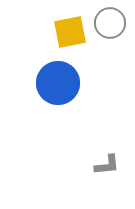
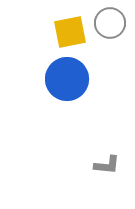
blue circle: moved 9 px right, 4 px up
gray L-shape: rotated 12 degrees clockwise
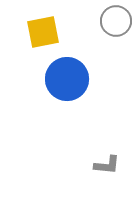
gray circle: moved 6 px right, 2 px up
yellow square: moved 27 px left
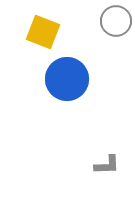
yellow square: rotated 32 degrees clockwise
gray L-shape: rotated 8 degrees counterclockwise
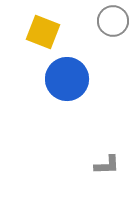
gray circle: moved 3 px left
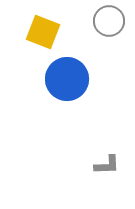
gray circle: moved 4 px left
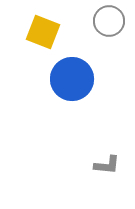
blue circle: moved 5 px right
gray L-shape: rotated 8 degrees clockwise
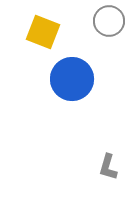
gray L-shape: moved 1 px right, 2 px down; rotated 100 degrees clockwise
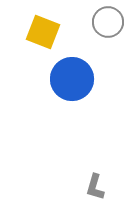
gray circle: moved 1 px left, 1 px down
gray L-shape: moved 13 px left, 20 px down
